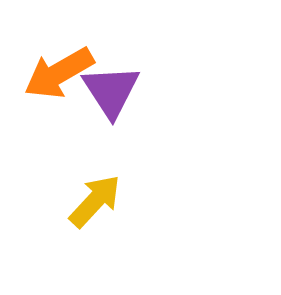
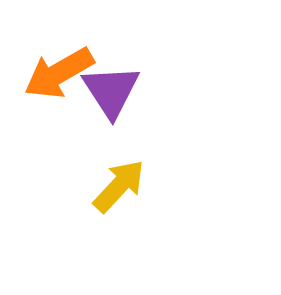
yellow arrow: moved 24 px right, 15 px up
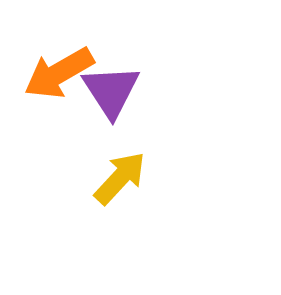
yellow arrow: moved 1 px right, 8 px up
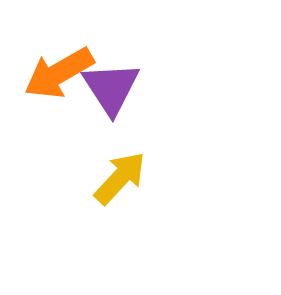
purple triangle: moved 3 px up
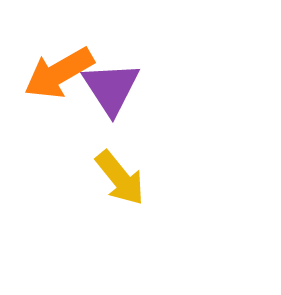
yellow arrow: rotated 98 degrees clockwise
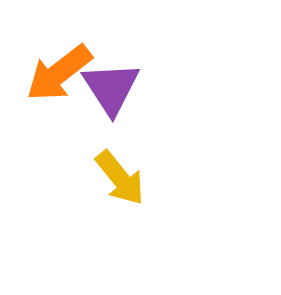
orange arrow: rotated 8 degrees counterclockwise
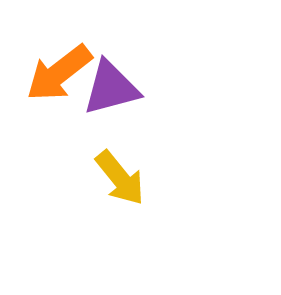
purple triangle: rotated 48 degrees clockwise
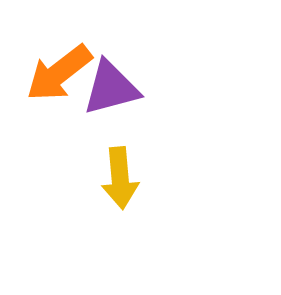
yellow arrow: rotated 34 degrees clockwise
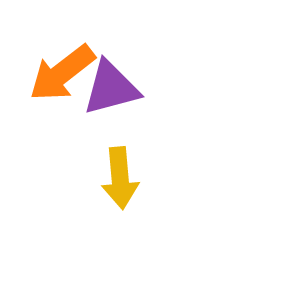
orange arrow: moved 3 px right
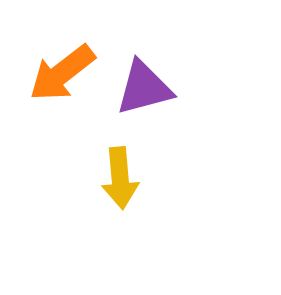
purple triangle: moved 33 px right
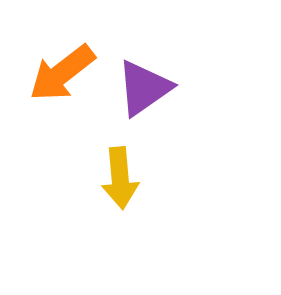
purple triangle: rotated 20 degrees counterclockwise
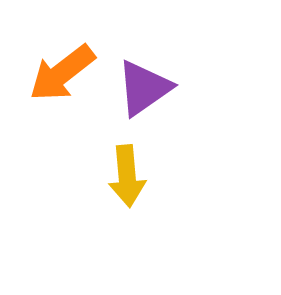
yellow arrow: moved 7 px right, 2 px up
